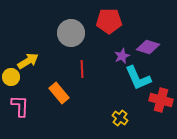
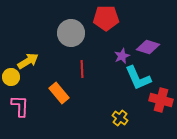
red pentagon: moved 3 px left, 3 px up
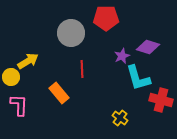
cyan L-shape: rotated 8 degrees clockwise
pink L-shape: moved 1 px left, 1 px up
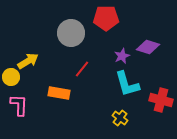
red line: rotated 42 degrees clockwise
cyan L-shape: moved 11 px left, 6 px down
orange rectangle: rotated 40 degrees counterclockwise
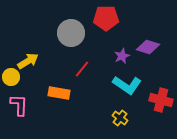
cyan L-shape: moved 1 px down; rotated 40 degrees counterclockwise
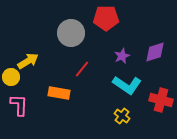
purple diamond: moved 7 px right, 5 px down; rotated 35 degrees counterclockwise
yellow cross: moved 2 px right, 2 px up
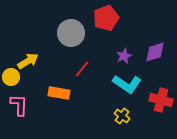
red pentagon: rotated 20 degrees counterclockwise
purple star: moved 2 px right
cyan L-shape: moved 1 px up
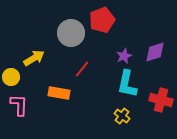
red pentagon: moved 4 px left, 2 px down
yellow arrow: moved 6 px right, 3 px up
cyan L-shape: rotated 68 degrees clockwise
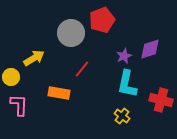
purple diamond: moved 5 px left, 3 px up
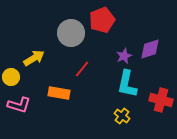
pink L-shape: rotated 105 degrees clockwise
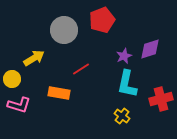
gray circle: moved 7 px left, 3 px up
red line: moved 1 px left; rotated 18 degrees clockwise
yellow circle: moved 1 px right, 2 px down
red cross: moved 1 px up; rotated 30 degrees counterclockwise
